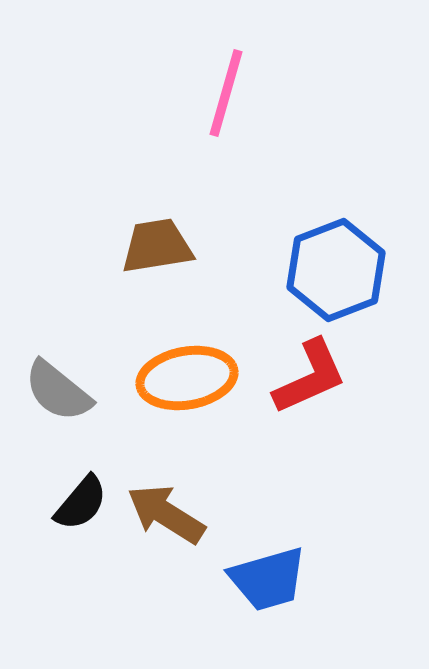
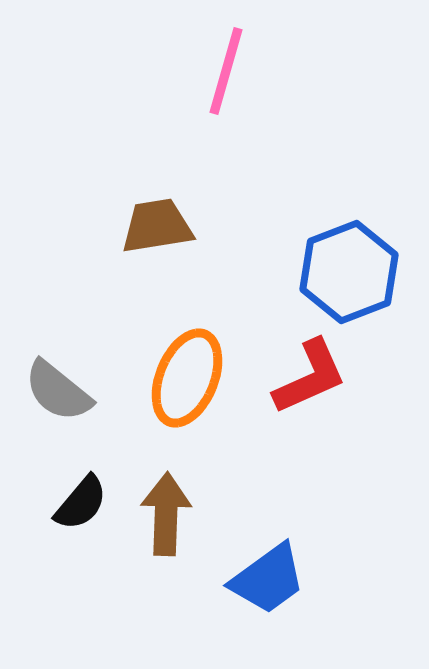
pink line: moved 22 px up
brown trapezoid: moved 20 px up
blue hexagon: moved 13 px right, 2 px down
orange ellipse: rotated 58 degrees counterclockwise
brown arrow: rotated 60 degrees clockwise
blue trapezoid: rotated 20 degrees counterclockwise
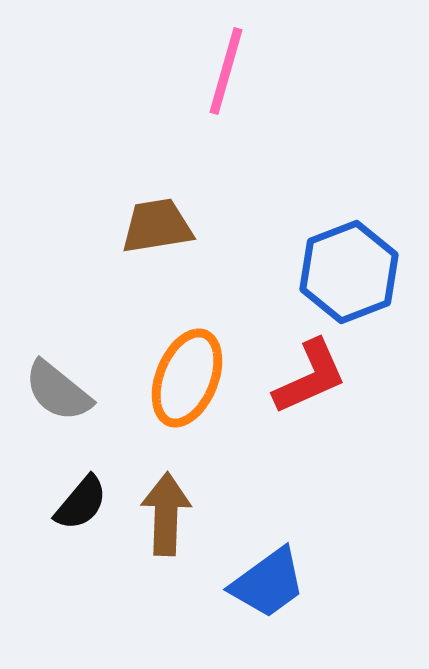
blue trapezoid: moved 4 px down
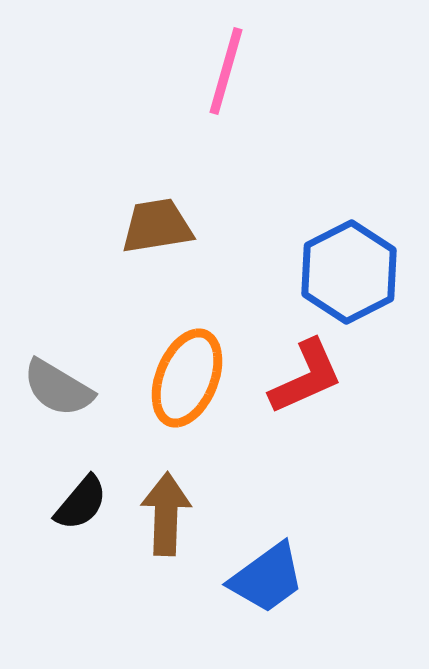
blue hexagon: rotated 6 degrees counterclockwise
red L-shape: moved 4 px left
gray semicircle: moved 3 px up; rotated 8 degrees counterclockwise
blue trapezoid: moved 1 px left, 5 px up
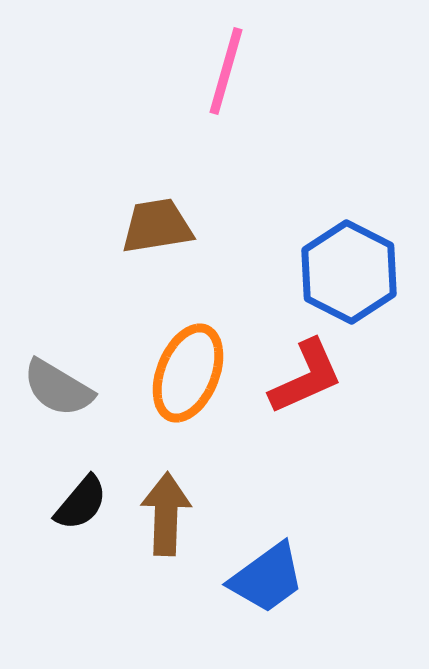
blue hexagon: rotated 6 degrees counterclockwise
orange ellipse: moved 1 px right, 5 px up
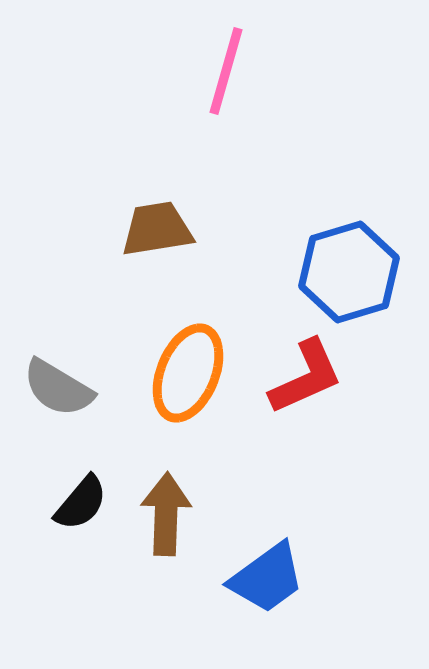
brown trapezoid: moved 3 px down
blue hexagon: rotated 16 degrees clockwise
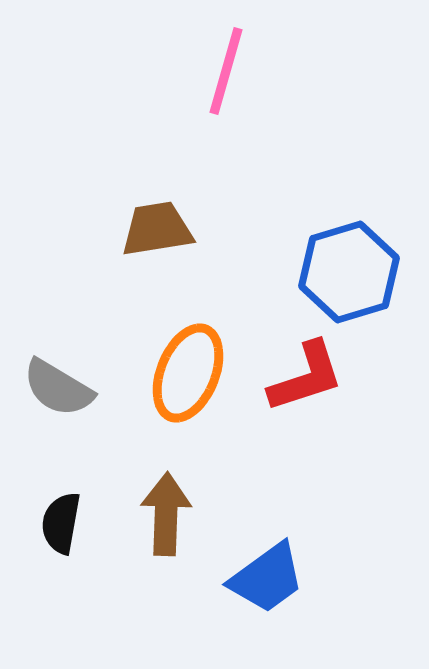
red L-shape: rotated 6 degrees clockwise
black semicircle: moved 20 px left, 20 px down; rotated 150 degrees clockwise
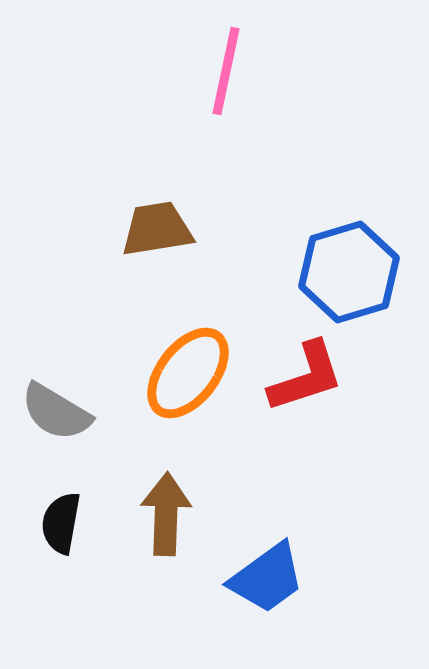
pink line: rotated 4 degrees counterclockwise
orange ellipse: rotated 16 degrees clockwise
gray semicircle: moved 2 px left, 24 px down
